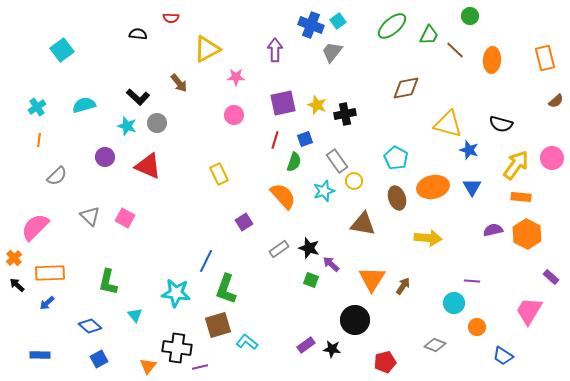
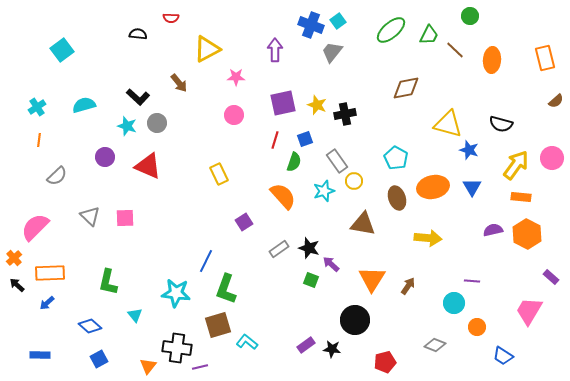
green ellipse at (392, 26): moved 1 px left, 4 px down
pink square at (125, 218): rotated 30 degrees counterclockwise
brown arrow at (403, 286): moved 5 px right
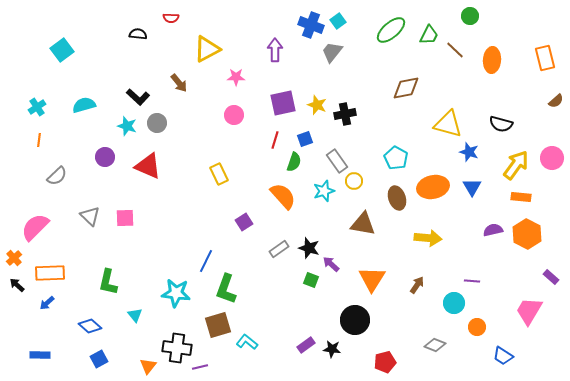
blue star at (469, 150): moved 2 px down
brown arrow at (408, 286): moved 9 px right, 1 px up
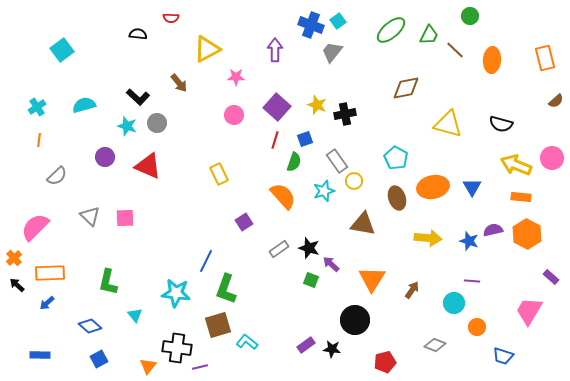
purple square at (283, 103): moved 6 px left, 4 px down; rotated 36 degrees counterclockwise
blue star at (469, 152): moved 89 px down
yellow arrow at (516, 165): rotated 104 degrees counterclockwise
brown arrow at (417, 285): moved 5 px left, 5 px down
blue trapezoid at (503, 356): rotated 15 degrees counterclockwise
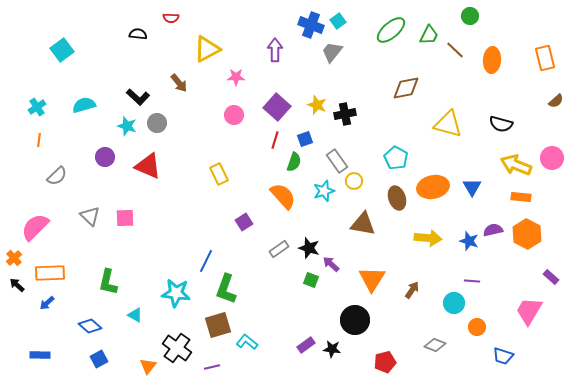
cyan triangle at (135, 315): rotated 21 degrees counterclockwise
black cross at (177, 348): rotated 28 degrees clockwise
purple line at (200, 367): moved 12 px right
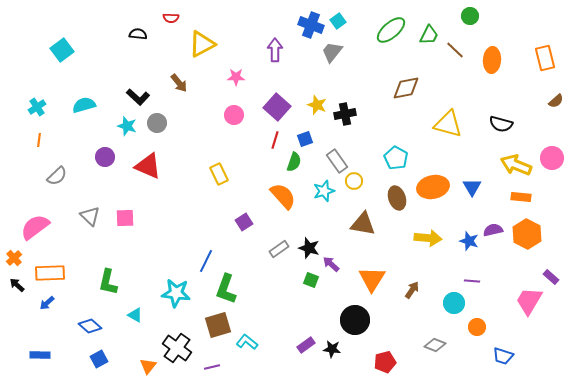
yellow triangle at (207, 49): moved 5 px left, 5 px up
pink semicircle at (35, 227): rotated 8 degrees clockwise
pink trapezoid at (529, 311): moved 10 px up
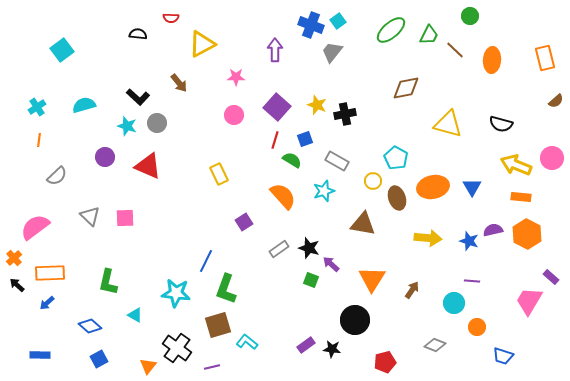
gray rectangle at (337, 161): rotated 25 degrees counterclockwise
green semicircle at (294, 162): moved 2 px left, 2 px up; rotated 78 degrees counterclockwise
yellow circle at (354, 181): moved 19 px right
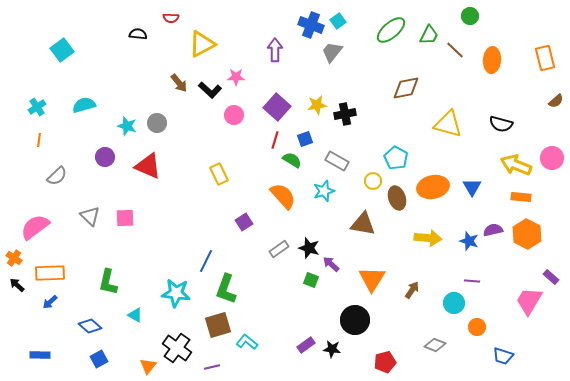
black L-shape at (138, 97): moved 72 px right, 7 px up
yellow star at (317, 105): rotated 30 degrees counterclockwise
orange cross at (14, 258): rotated 14 degrees counterclockwise
blue arrow at (47, 303): moved 3 px right, 1 px up
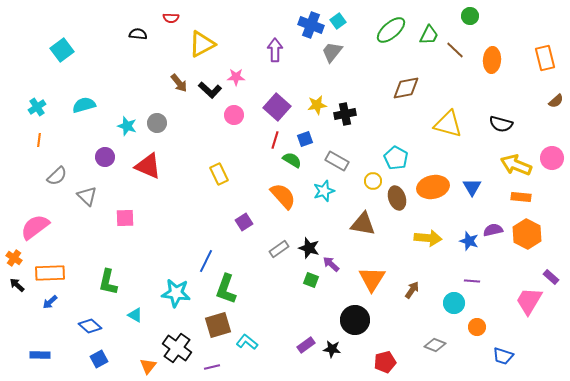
gray triangle at (90, 216): moved 3 px left, 20 px up
